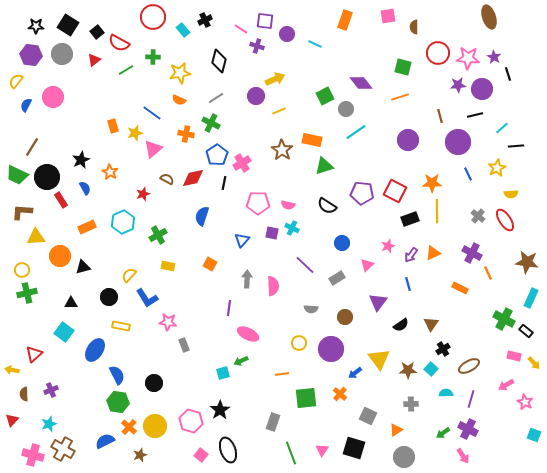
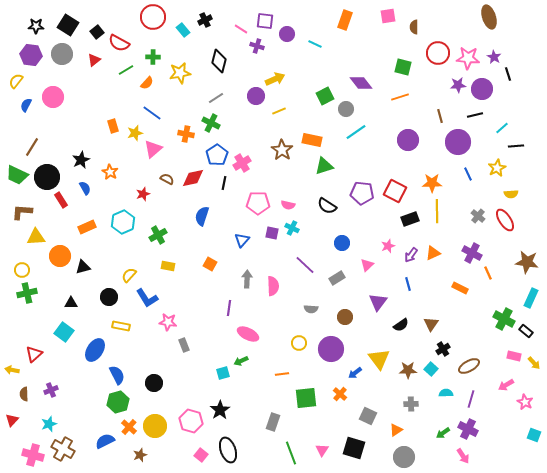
orange semicircle at (179, 100): moved 32 px left, 17 px up; rotated 72 degrees counterclockwise
green hexagon at (118, 402): rotated 25 degrees counterclockwise
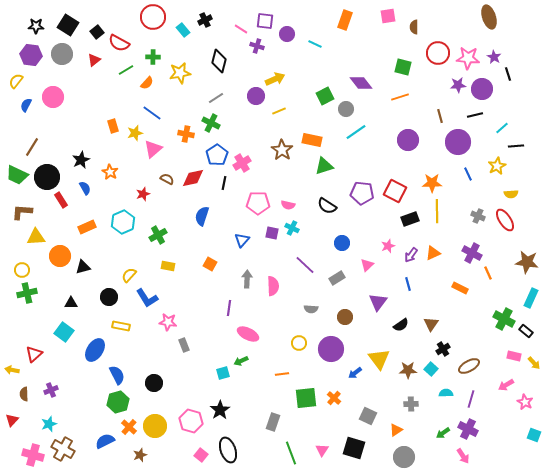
yellow star at (497, 168): moved 2 px up
gray cross at (478, 216): rotated 16 degrees counterclockwise
orange cross at (340, 394): moved 6 px left, 4 px down
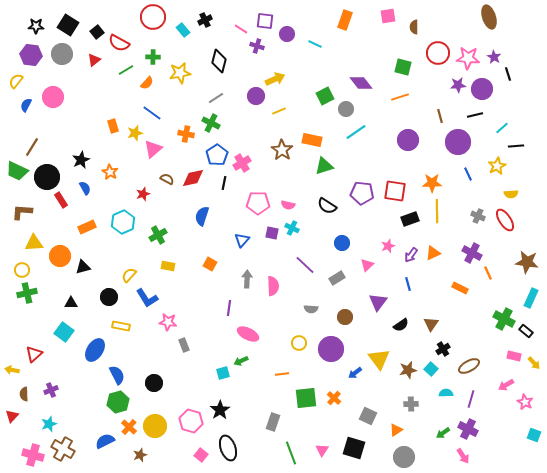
green trapezoid at (17, 175): moved 4 px up
red square at (395, 191): rotated 20 degrees counterclockwise
yellow triangle at (36, 237): moved 2 px left, 6 px down
brown star at (408, 370): rotated 12 degrees counterclockwise
red triangle at (12, 420): moved 4 px up
black ellipse at (228, 450): moved 2 px up
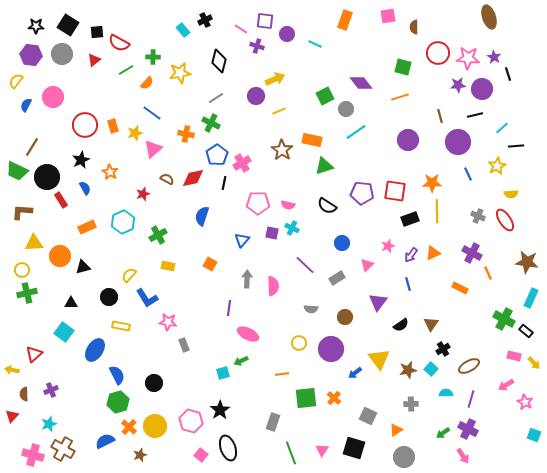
red circle at (153, 17): moved 68 px left, 108 px down
black square at (97, 32): rotated 32 degrees clockwise
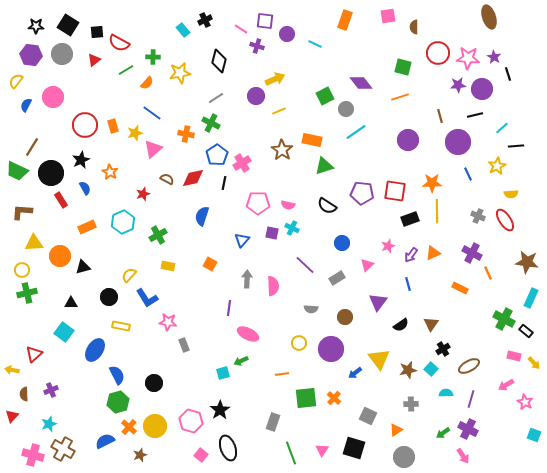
black circle at (47, 177): moved 4 px right, 4 px up
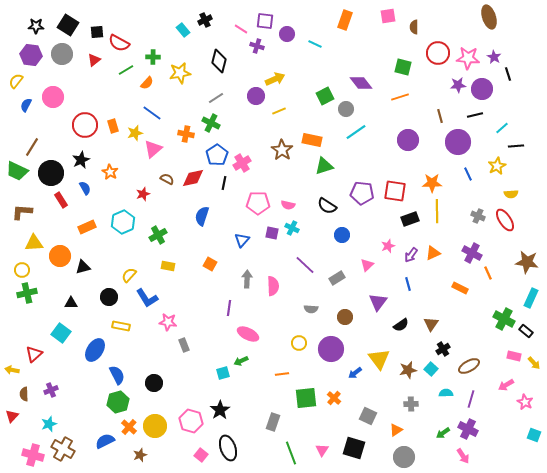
blue circle at (342, 243): moved 8 px up
cyan square at (64, 332): moved 3 px left, 1 px down
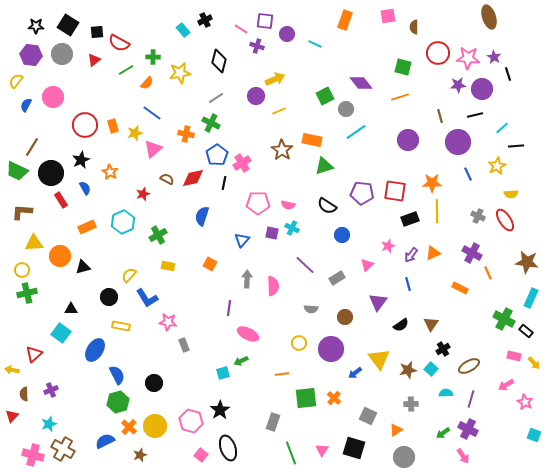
black triangle at (71, 303): moved 6 px down
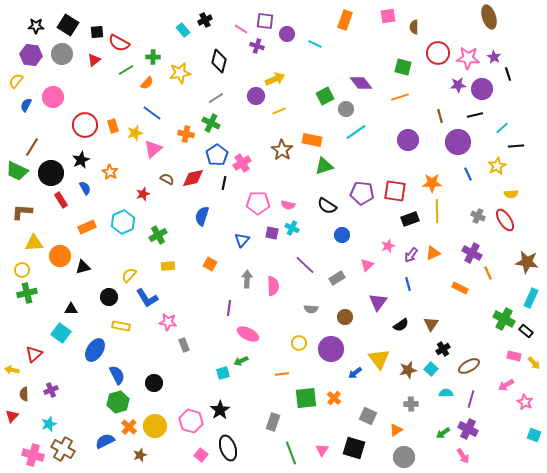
yellow rectangle at (168, 266): rotated 16 degrees counterclockwise
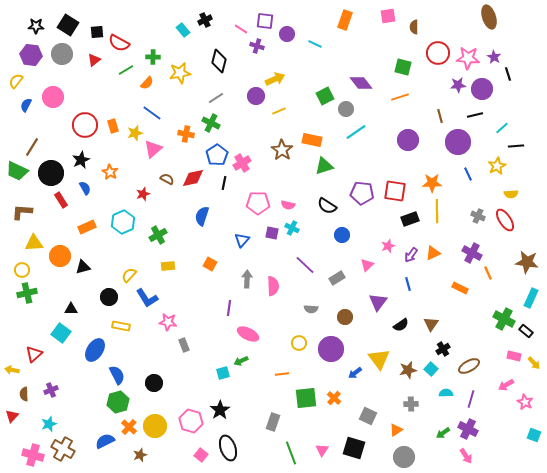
pink arrow at (463, 456): moved 3 px right
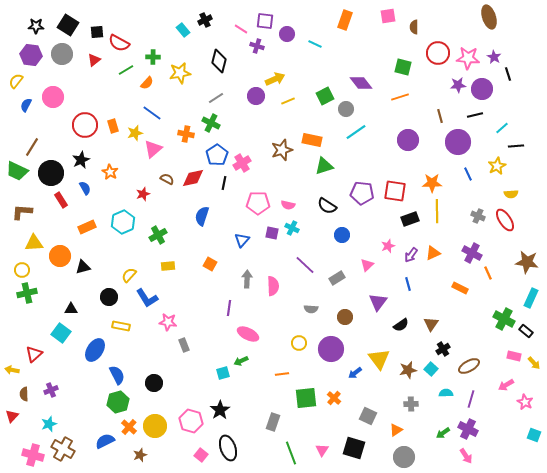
yellow line at (279, 111): moved 9 px right, 10 px up
brown star at (282, 150): rotated 20 degrees clockwise
